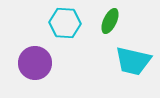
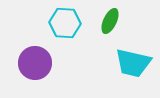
cyan trapezoid: moved 2 px down
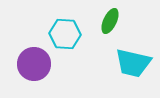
cyan hexagon: moved 11 px down
purple circle: moved 1 px left, 1 px down
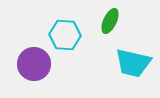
cyan hexagon: moved 1 px down
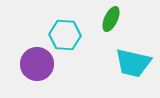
green ellipse: moved 1 px right, 2 px up
purple circle: moved 3 px right
